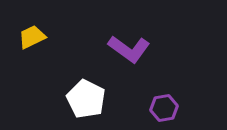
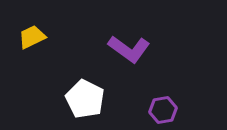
white pentagon: moved 1 px left
purple hexagon: moved 1 px left, 2 px down
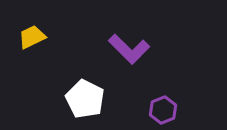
purple L-shape: rotated 9 degrees clockwise
purple hexagon: rotated 12 degrees counterclockwise
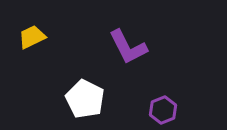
purple L-shape: moved 1 px left, 2 px up; rotated 18 degrees clockwise
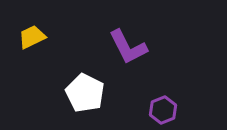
white pentagon: moved 6 px up
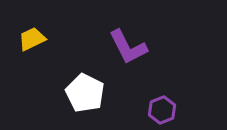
yellow trapezoid: moved 2 px down
purple hexagon: moved 1 px left
